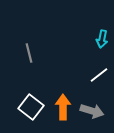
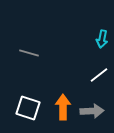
gray line: rotated 60 degrees counterclockwise
white square: moved 3 px left, 1 px down; rotated 20 degrees counterclockwise
gray arrow: rotated 20 degrees counterclockwise
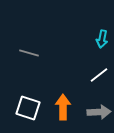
gray arrow: moved 7 px right, 1 px down
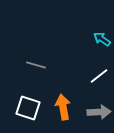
cyan arrow: rotated 114 degrees clockwise
gray line: moved 7 px right, 12 px down
white line: moved 1 px down
orange arrow: rotated 10 degrees counterclockwise
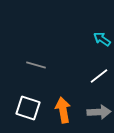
orange arrow: moved 3 px down
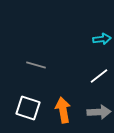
cyan arrow: rotated 138 degrees clockwise
